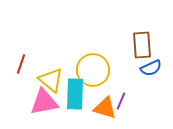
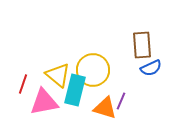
red line: moved 2 px right, 20 px down
yellow triangle: moved 7 px right, 5 px up
cyan rectangle: moved 4 px up; rotated 12 degrees clockwise
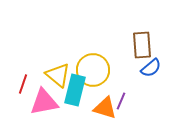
blue semicircle: rotated 15 degrees counterclockwise
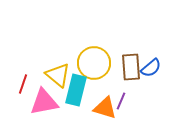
brown rectangle: moved 11 px left, 22 px down
yellow circle: moved 1 px right, 7 px up
cyan rectangle: moved 1 px right
